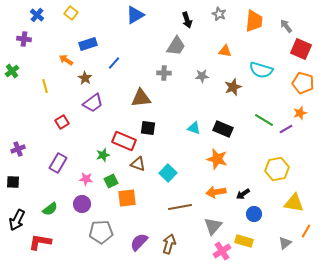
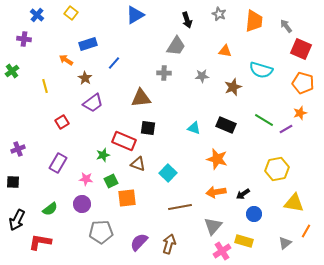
black rectangle at (223, 129): moved 3 px right, 4 px up
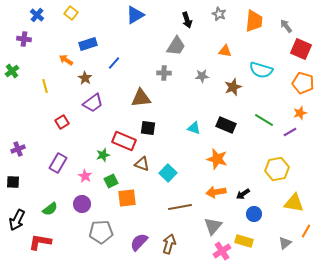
purple line at (286, 129): moved 4 px right, 3 px down
brown triangle at (138, 164): moved 4 px right
pink star at (86, 179): moved 1 px left, 3 px up; rotated 24 degrees clockwise
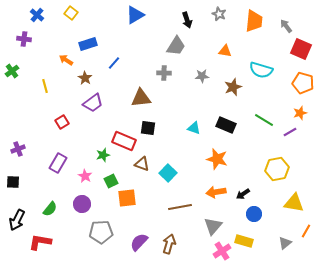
green semicircle at (50, 209): rotated 14 degrees counterclockwise
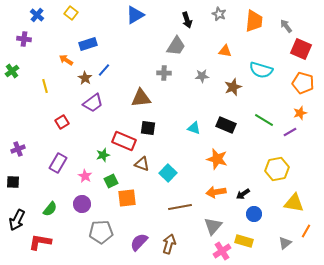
blue line at (114, 63): moved 10 px left, 7 px down
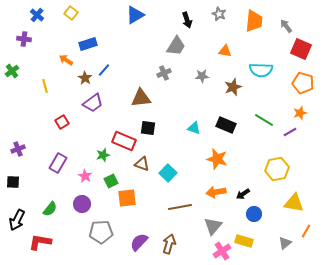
cyan semicircle at (261, 70): rotated 15 degrees counterclockwise
gray cross at (164, 73): rotated 24 degrees counterclockwise
